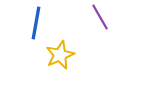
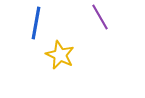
yellow star: rotated 24 degrees counterclockwise
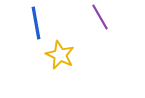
blue line: rotated 20 degrees counterclockwise
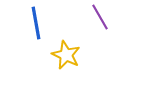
yellow star: moved 6 px right
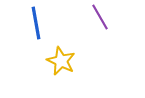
yellow star: moved 5 px left, 6 px down
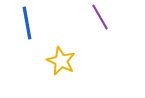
blue line: moved 9 px left
